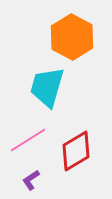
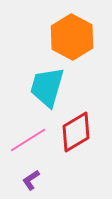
red diamond: moved 19 px up
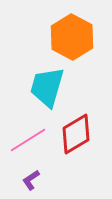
red diamond: moved 2 px down
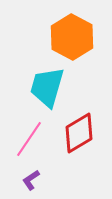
red diamond: moved 3 px right, 1 px up
pink line: moved 1 px right, 1 px up; rotated 24 degrees counterclockwise
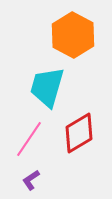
orange hexagon: moved 1 px right, 2 px up
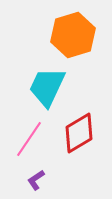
orange hexagon: rotated 15 degrees clockwise
cyan trapezoid: rotated 9 degrees clockwise
purple L-shape: moved 5 px right
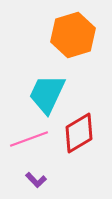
cyan trapezoid: moved 7 px down
pink line: rotated 36 degrees clockwise
purple L-shape: rotated 100 degrees counterclockwise
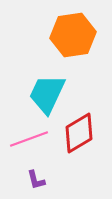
orange hexagon: rotated 9 degrees clockwise
purple L-shape: rotated 30 degrees clockwise
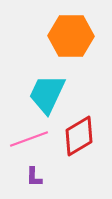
orange hexagon: moved 2 px left, 1 px down; rotated 9 degrees clockwise
red diamond: moved 3 px down
purple L-shape: moved 2 px left, 3 px up; rotated 15 degrees clockwise
